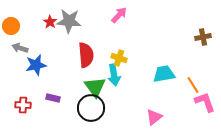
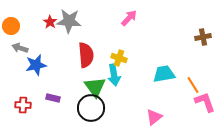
pink arrow: moved 10 px right, 3 px down
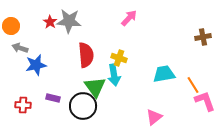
pink L-shape: moved 1 px up
black circle: moved 8 px left, 2 px up
